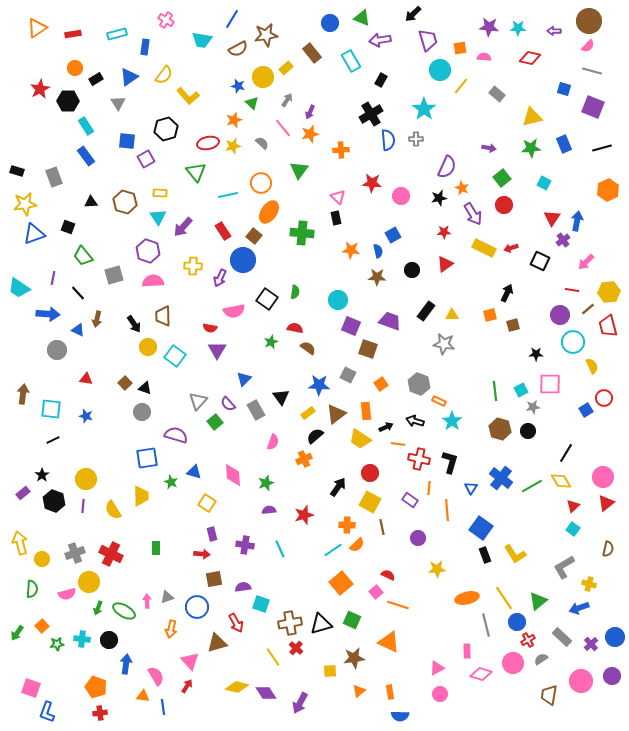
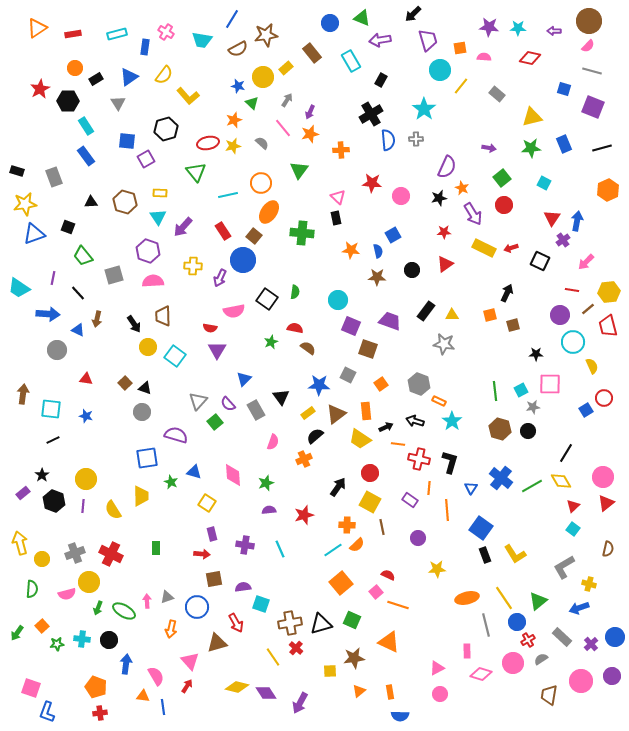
pink cross at (166, 20): moved 12 px down
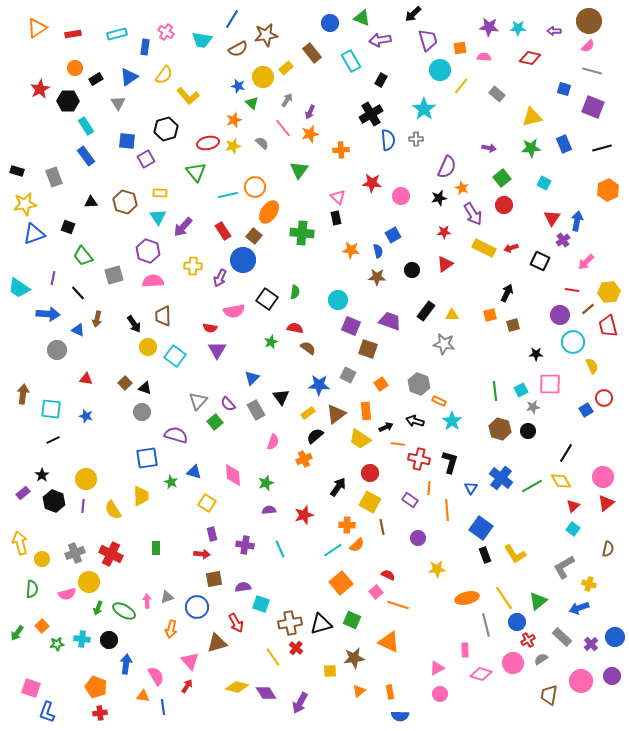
orange circle at (261, 183): moved 6 px left, 4 px down
blue triangle at (244, 379): moved 8 px right, 1 px up
pink rectangle at (467, 651): moved 2 px left, 1 px up
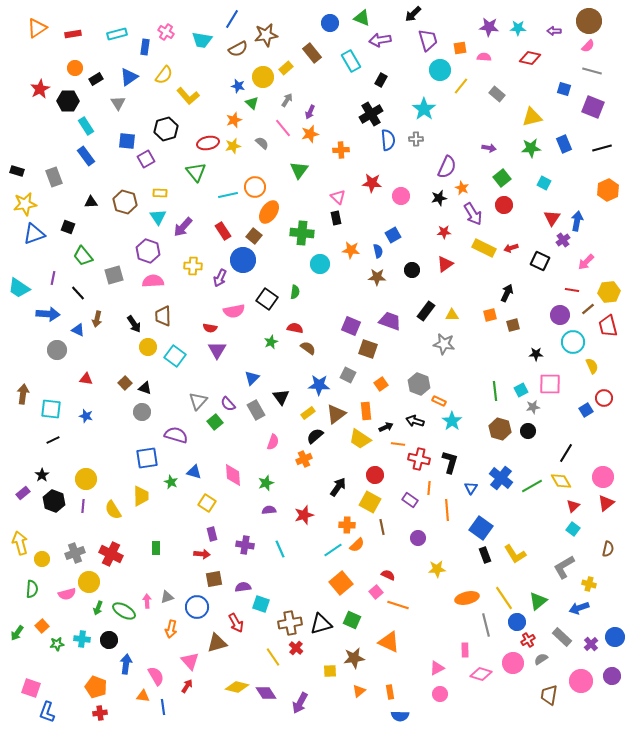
cyan circle at (338, 300): moved 18 px left, 36 px up
red circle at (370, 473): moved 5 px right, 2 px down
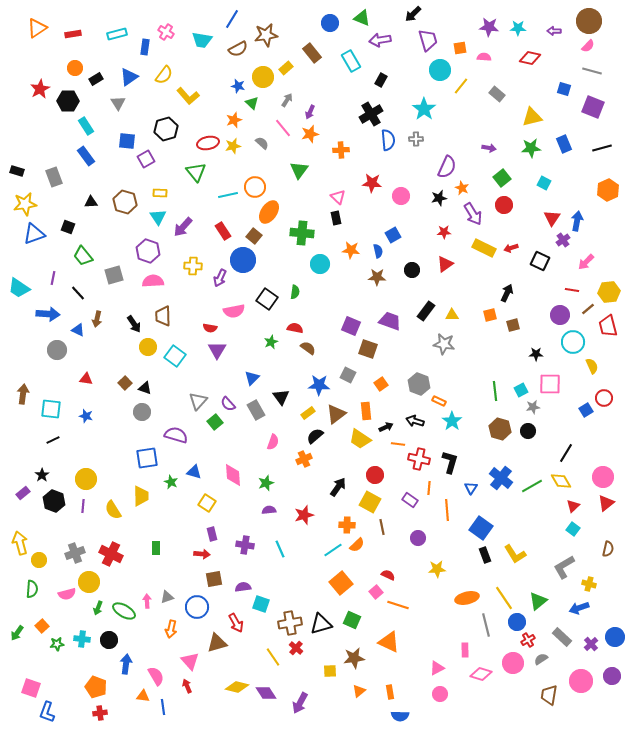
yellow circle at (42, 559): moved 3 px left, 1 px down
red arrow at (187, 686): rotated 56 degrees counterclockwise
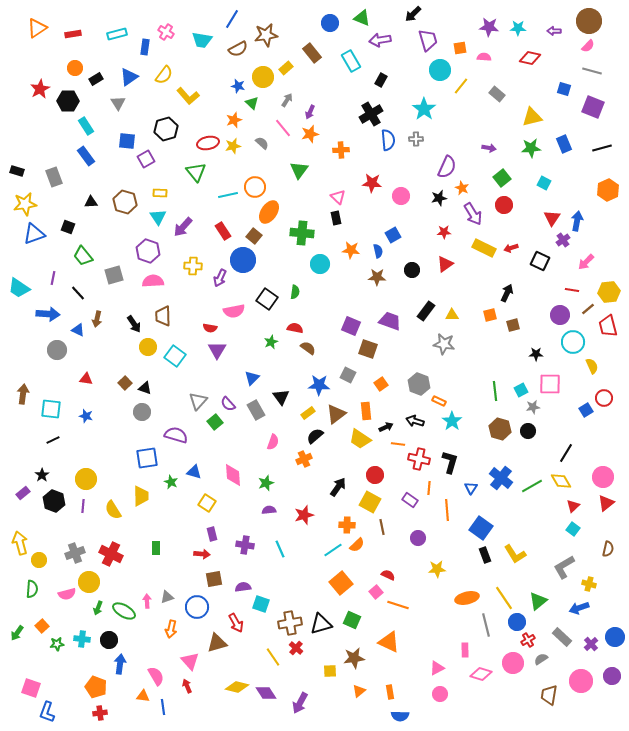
blue arrow at (126, 664): moved 6 px left
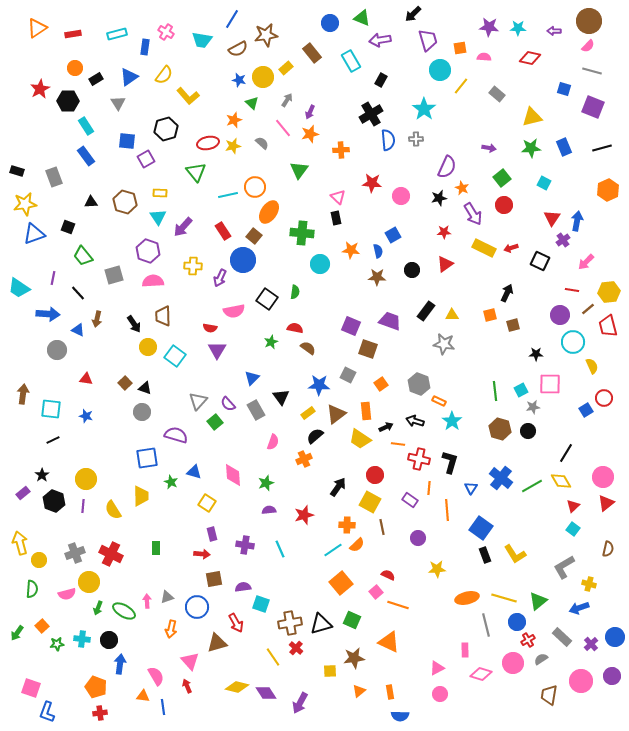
blue star at (238, 86): moved 1 px right, 6 px up
blue rectangle at (564, 144): moved 3 px down
yellow line at (504, 598): rotated 40 degrees counterclockwise
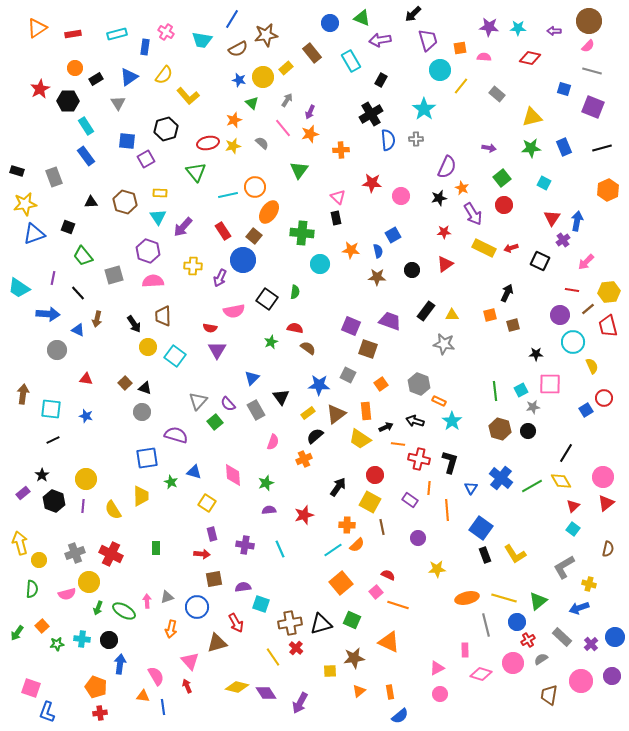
blue semicircle at (400, 716): rotated 42 degrees counterclockwise
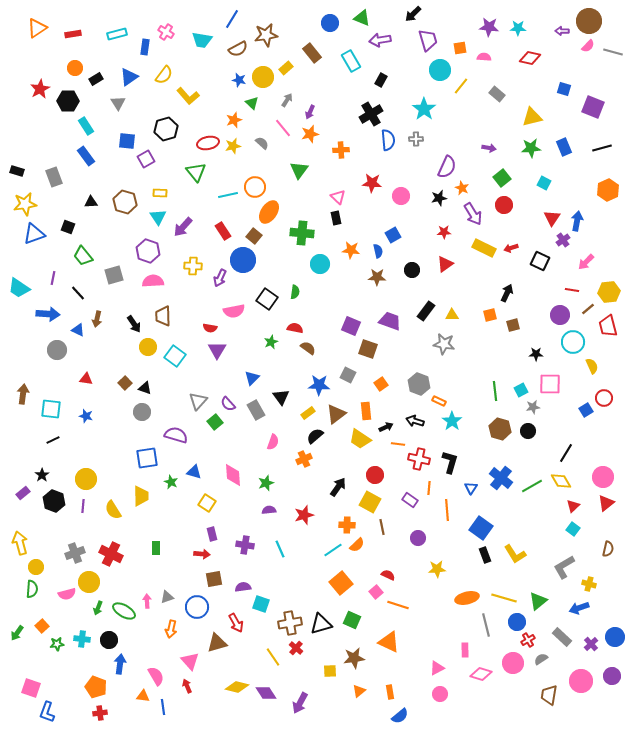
purple arrow at (554, 31): moved 8 px right
gray line at (592, 71): moved 21 px right, 19 px up
yellow circle at (39, 560): moved 3 px left, 7 px down
